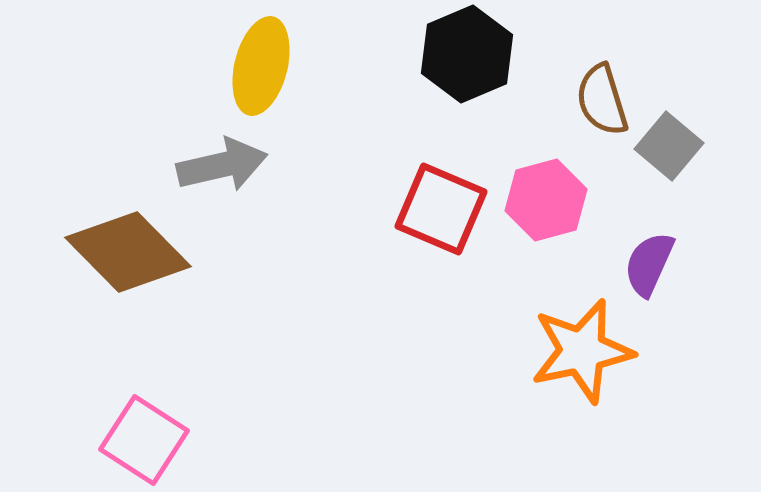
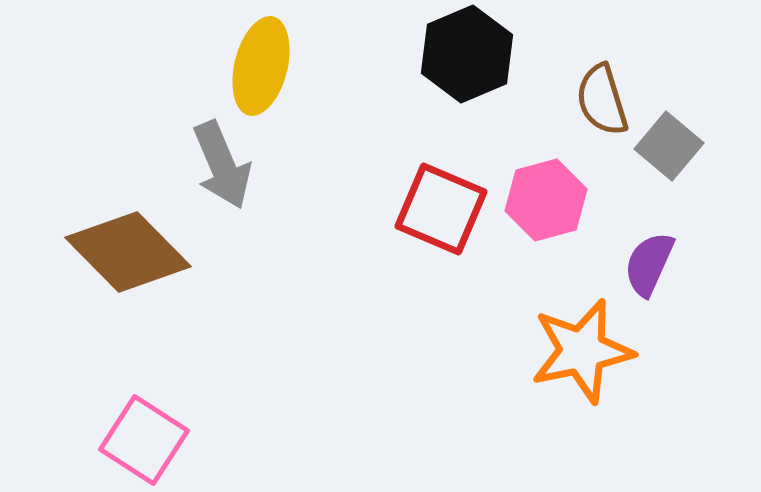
gray arrow: rotated 80 degrees clockwise
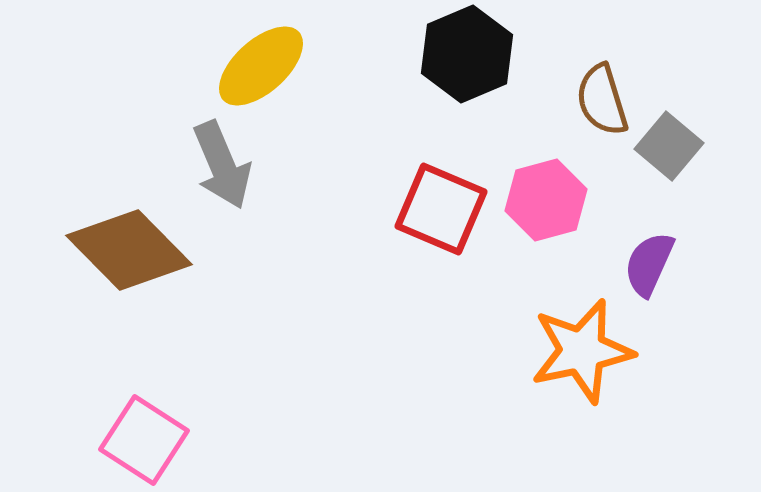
yellow ellipse: rotated 34 degrees clockwise
brown diamond: moved 1 px right, 2 px up
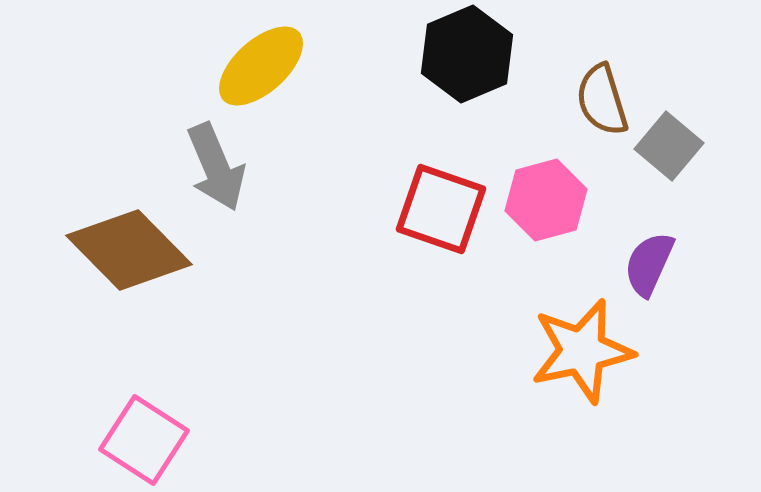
gray arrow: moved 6 px left, 2 px down
red square: rotated 4 degrees counterclockwise
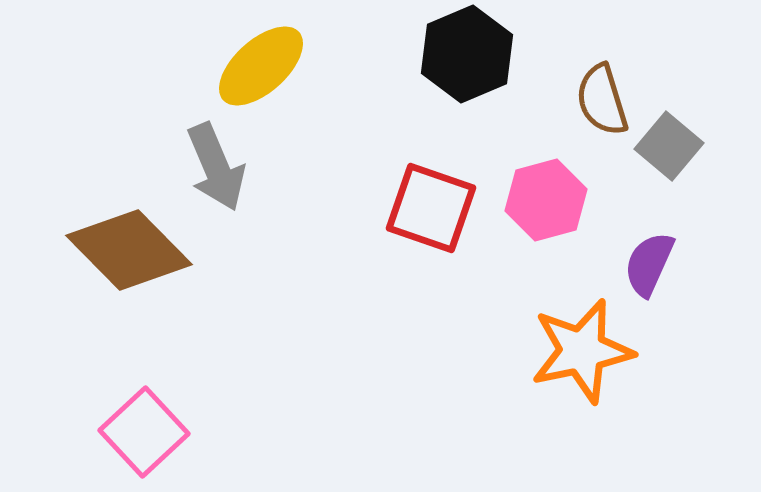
red square: moved 10 px left, 1 px up
pink square: moved 8 px up; rotated 14 degrees clockwise
